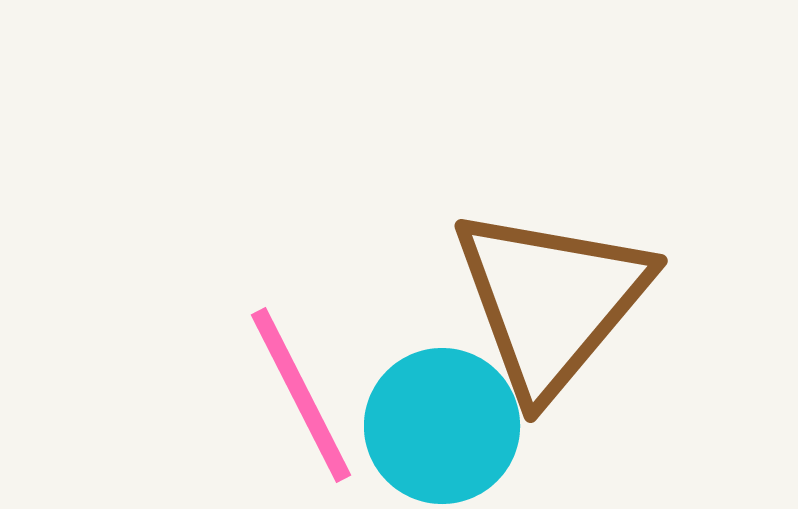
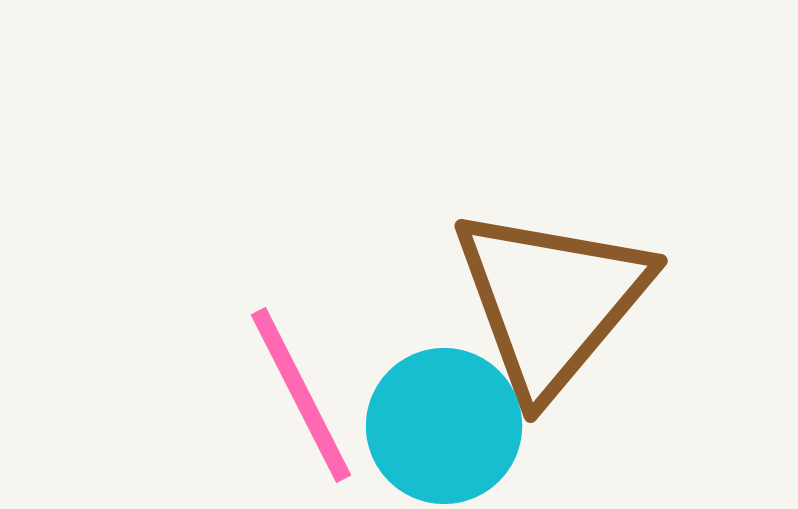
cyan circle: moved 2 px right
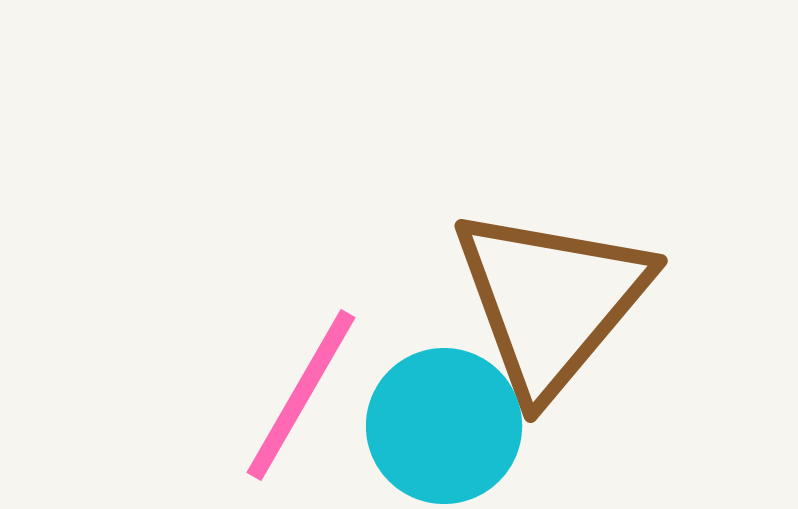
pink line: rotated 57 degrees clockwise
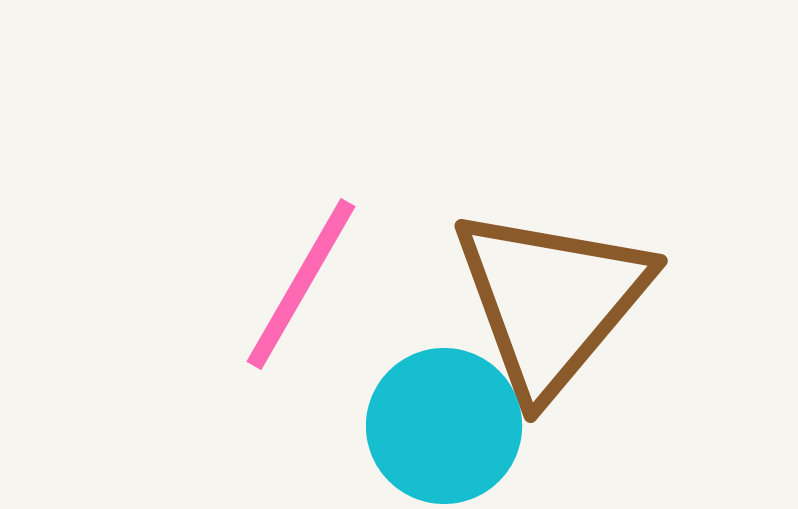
pink line: moved 111 px up
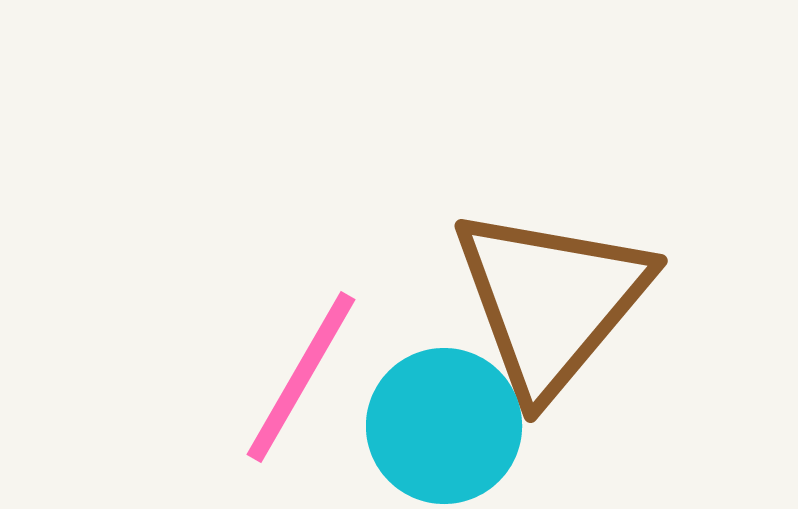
pink line: moved 93 px down
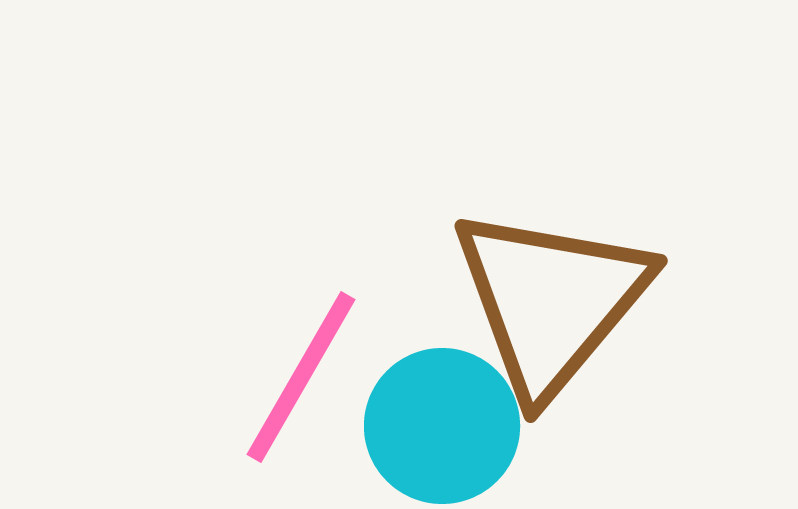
cyan circle: moved 2 px left
